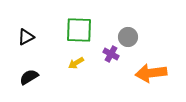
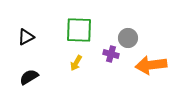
gray circle: moved 1 px down
purple cross: rotated 14 degrees counterclockwise
yellow arrow: rotated 28 degrees counterclockwise
orange arrow: moved 8 px up
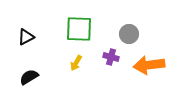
green square: moved 1 px up
gray circle: moved 1 px right, 4 px up
purple cross: moved 3 px down
orange arrow: moved 2 px left
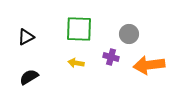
yellow arrow: rotated 70 degrees clockwise
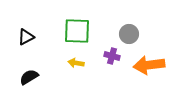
green square: moved 2 px left, 2 px down
purple cross: moved 1 px right, 1 px up
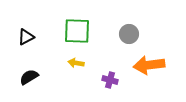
purple cross: moved 2 px left, 24 px down
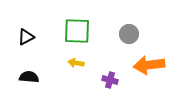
black semicircle: rotated 36 degrees clockwise
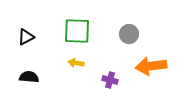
orange arrow: moved 2 px right, 1 px down
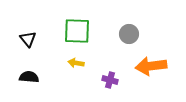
black triangle: moved 2 px right, 2 px down; rotated 42 degrees counterclockwise
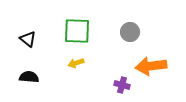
gray circle: moved 1 px right, 2 px up
black triangle: rotated 12 degrees counterclockwise
yellow arrow: rotated 28 degrees counterclockwise
purple cross: moved 12 px right, 5 px down
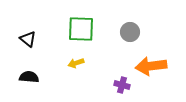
green square: moved 4 px right, 2 px up
